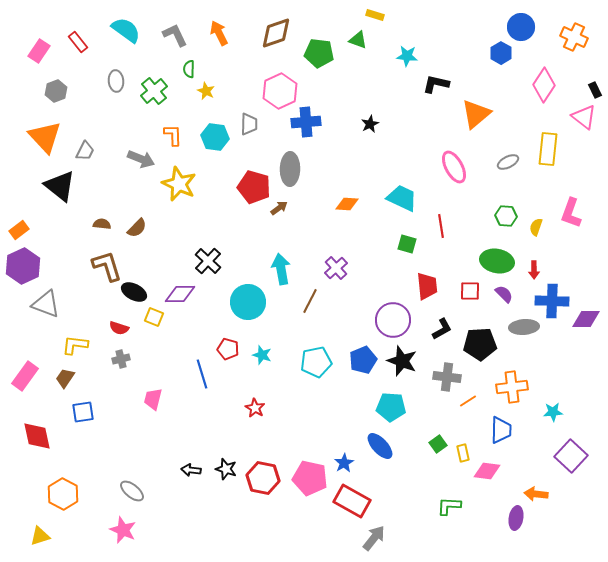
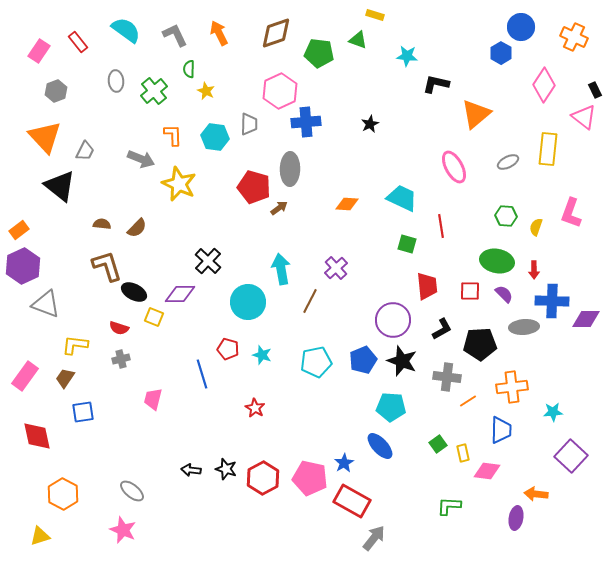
red hexagon at (263, 478): rotated 20 degrees clockwise
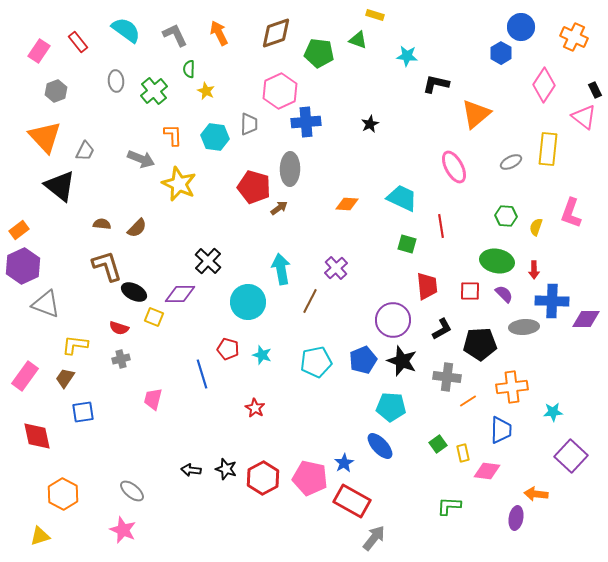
gray ellipse at (508, 162): moved 3 px right
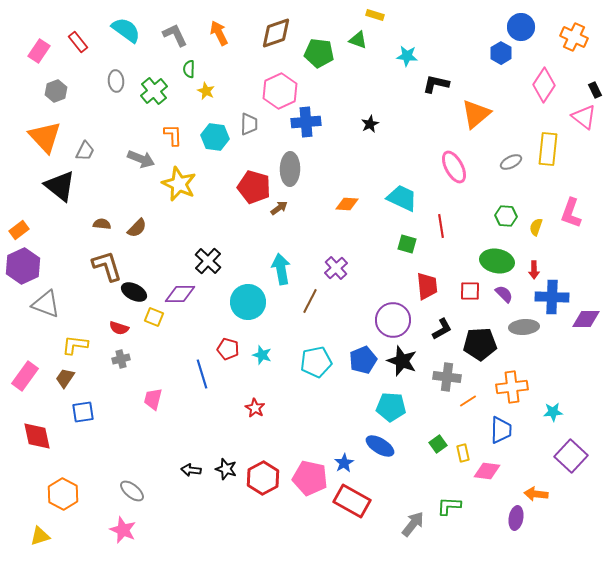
blue cross at (552, 301): moved 4 px up
blue ellipse at (380, 446): rotated 16 degrees counterclockwise
gray arrow at (374, 538): moved 39 px right, 14 px up
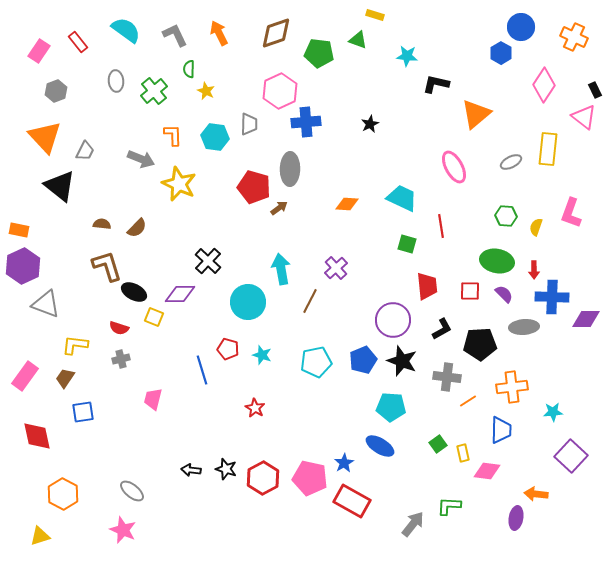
orange rectangle at (19, 230): rotated 48 degrees clockwise
blue line at (202, 374): moved 4 px up
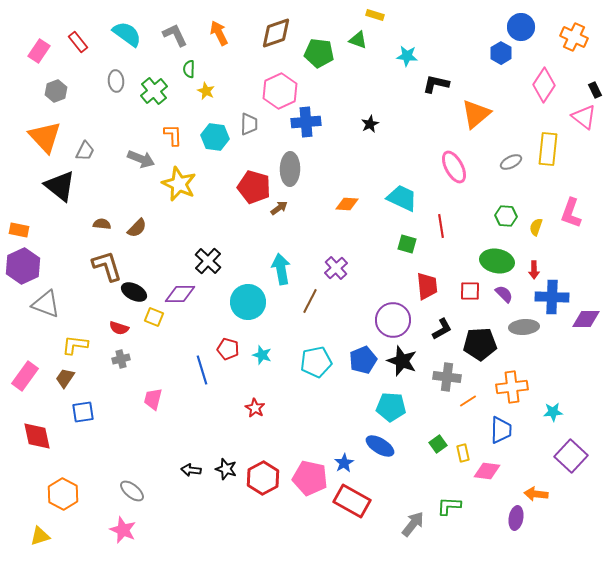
cyan semicircle at (126, 30): moved 1 px right, 4 px down
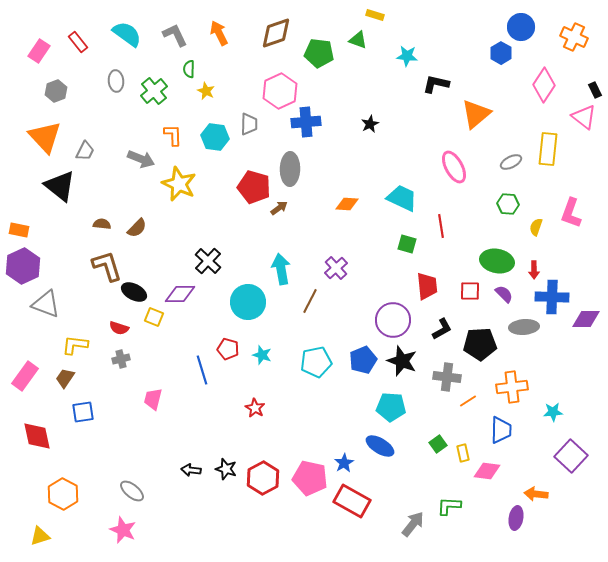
green hexagon at (506, 216): moved 2 px right, 12 px up
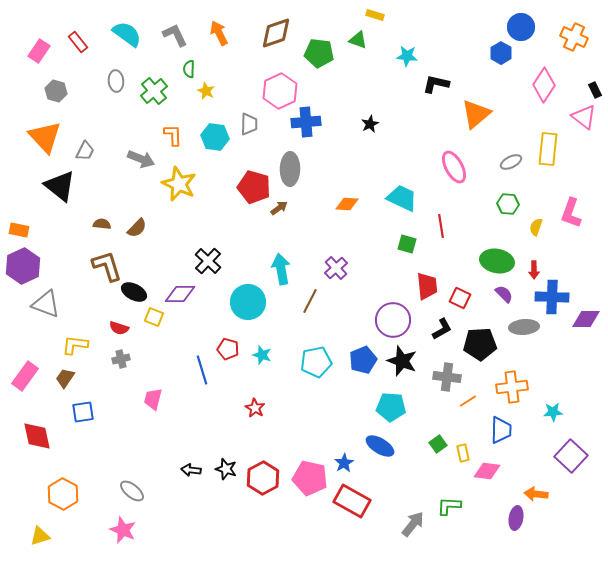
gray hexagon at (56, 91): rotated 25 degrees counterclockwise
red square at (470, 291): moved 10 px left, 7 px down; rotated 25 degrees clockwise
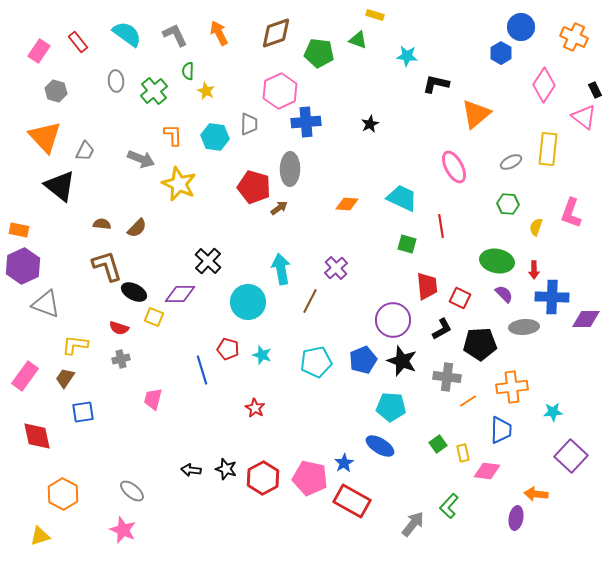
green semicircle at (189, 69): moved 1 px left, 2 px down
green L-shape at (449, 506): rotated 50 degrees counterclockwise
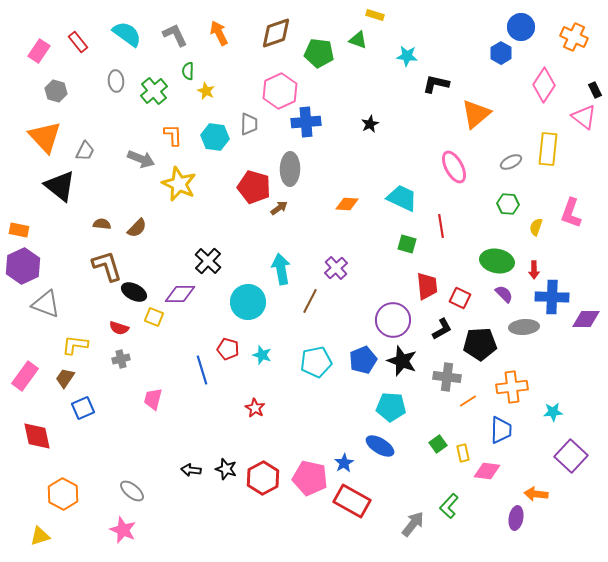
blue square at (83, 412): moved 4 px up; rotated 15 degrees counterclockwise
